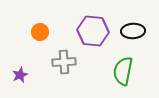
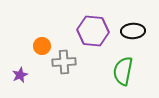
orange circle: moved 2 px right, 14 px down
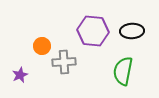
black ellipse: moved 1 px left
